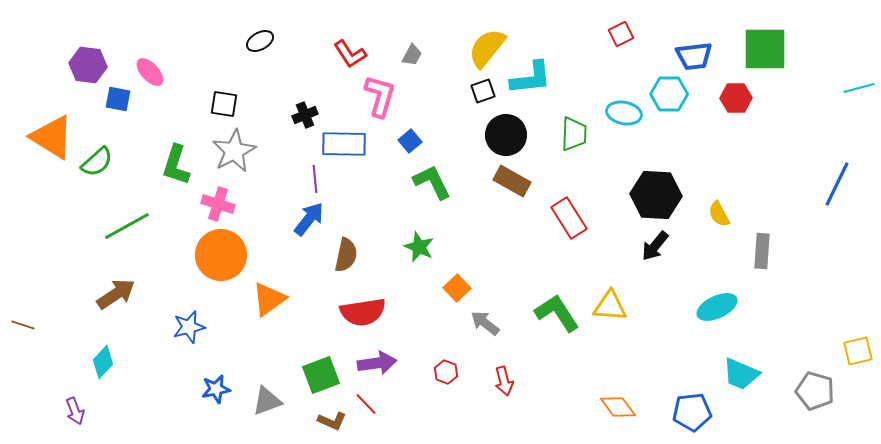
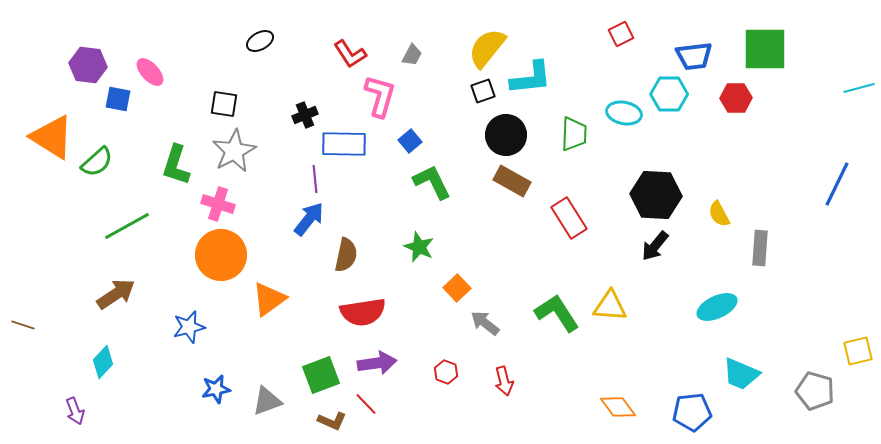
gray rectangle at (762, 251): moved 2 px left, 3 px up
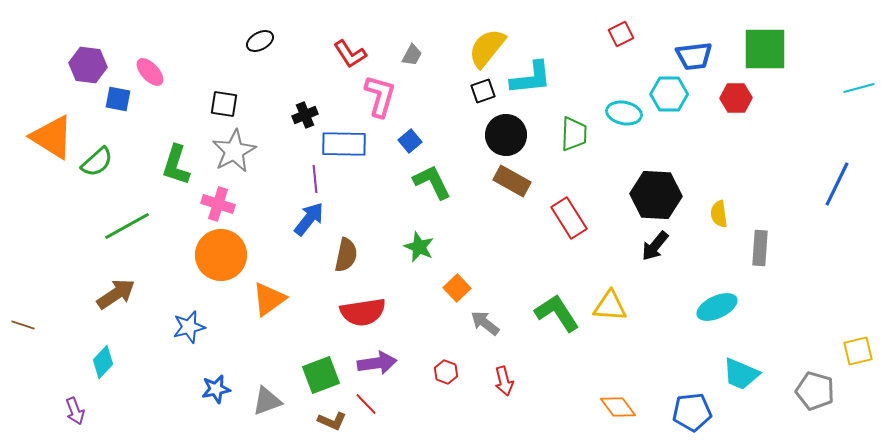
yellow semicircle at (719, 214): rotated 20 degrees clockwise
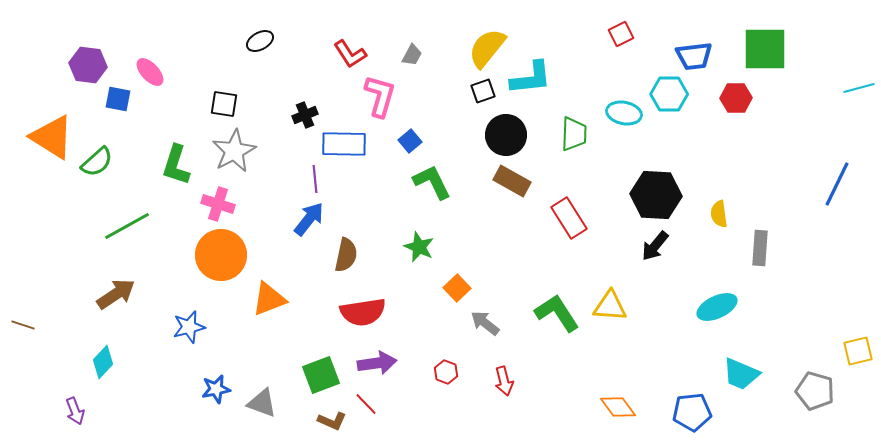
orange triangle at (269, 299): rotated 15 degrees clockwise
gray triangle at (267, 401): moved 5 px left, 2 px down; rotated 40 degrees clockwise
